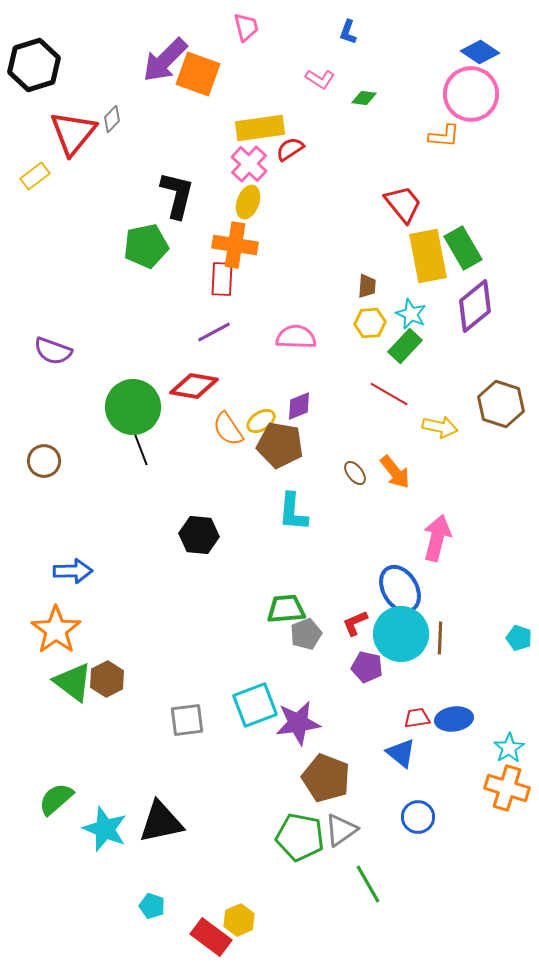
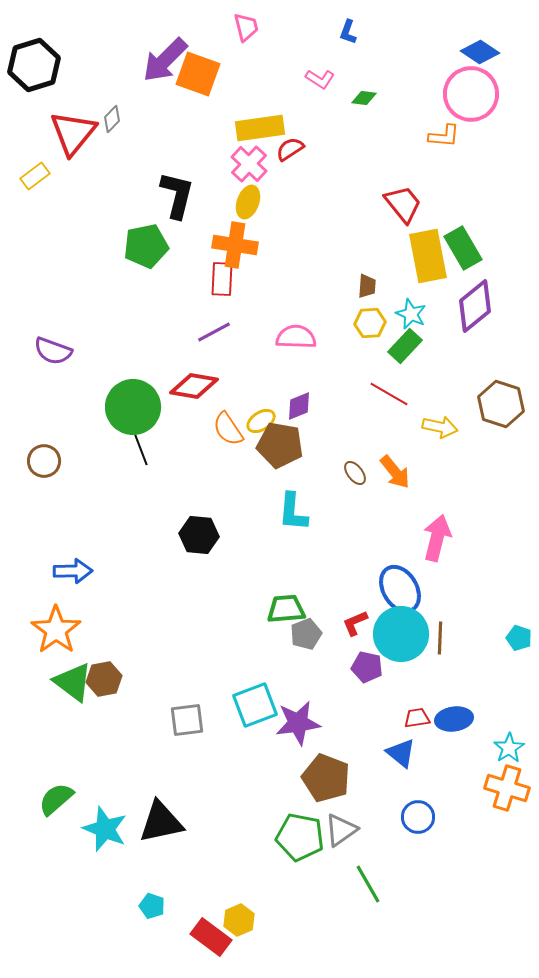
brown hexagon at (107, 679): moved 3 px left; rotated 16 degrees clockwise
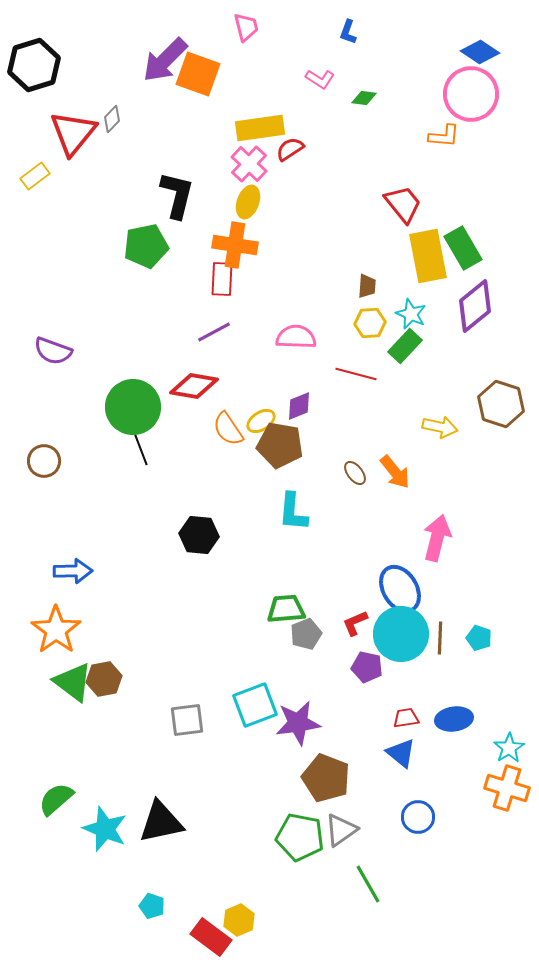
red line at (389, 394): moved 33 px left, 20 px up; rotated 15 degrees counterclockwise
cyan pentagon at (519, 638): moved 40 px left
red trapezoid at (417, 718): moved 11 px left
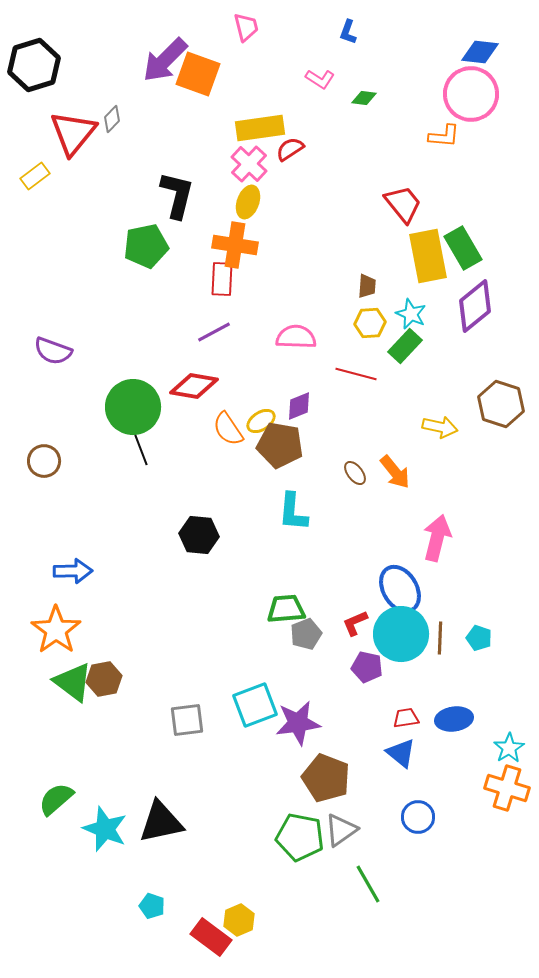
blue diamond at (480, 52): rotated 27 degrees counterclockwise
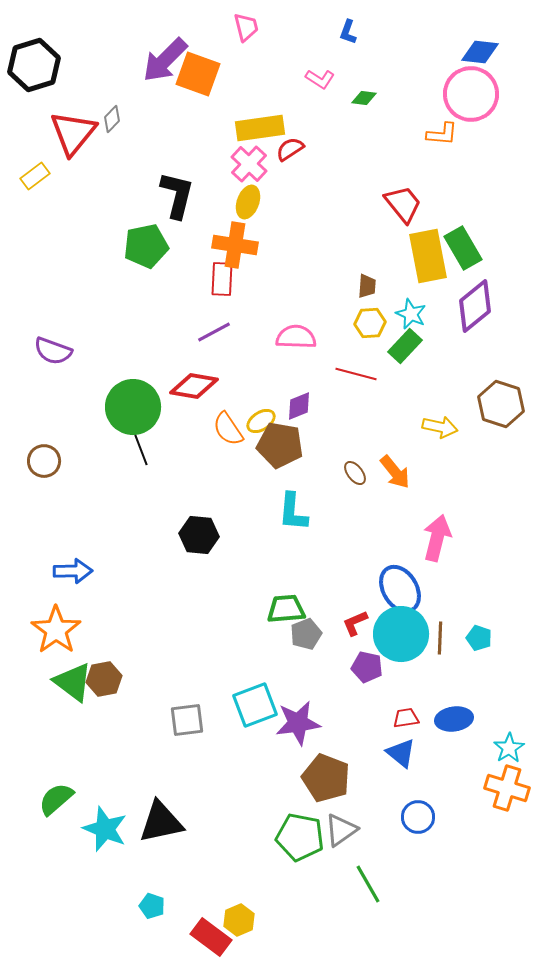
orange L-shape at (444, 136): moved 2 px left, 2 px up
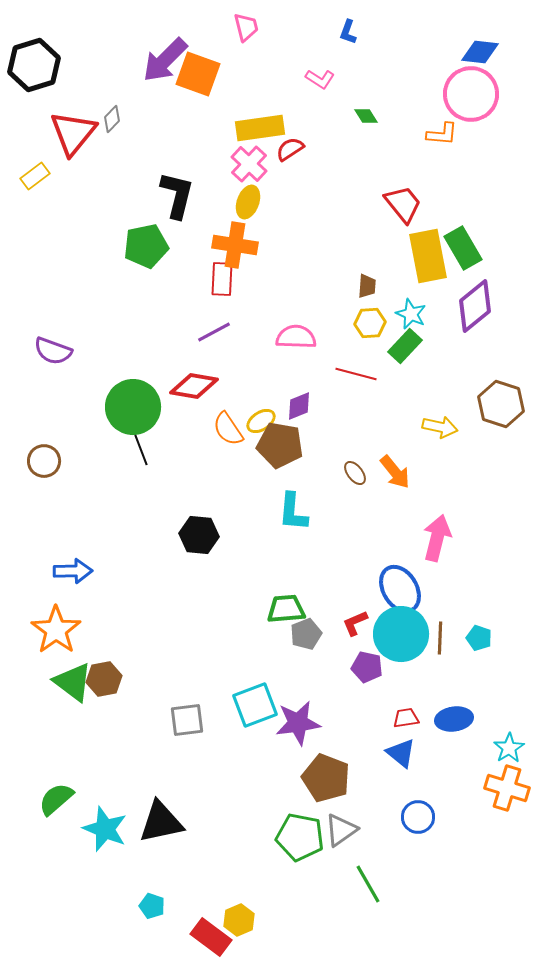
green diamond at (364, 98): moved 2 px right, 18 px down; rotated 50 degrees clockwise
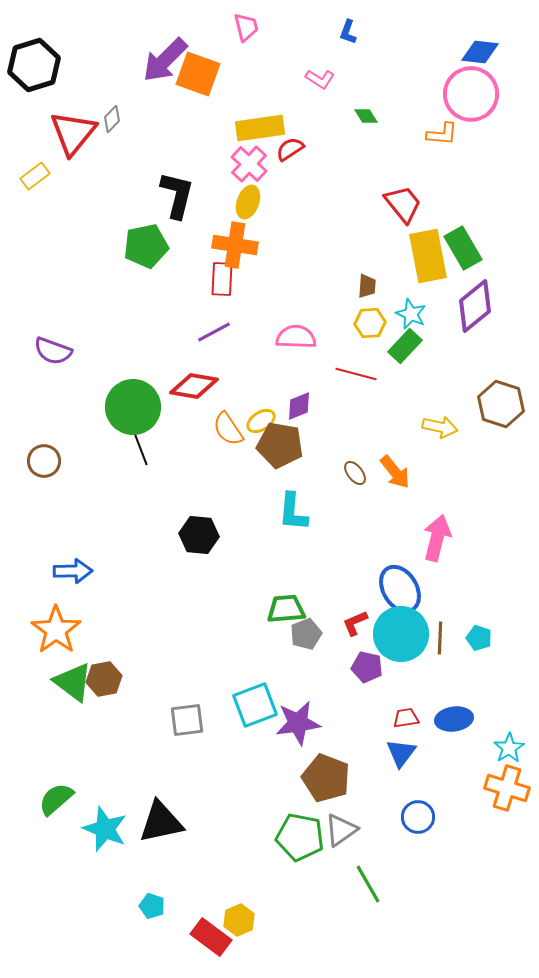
blue triangle at (401, 753): rotated 28 degrees clockwise
